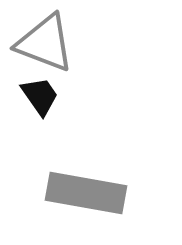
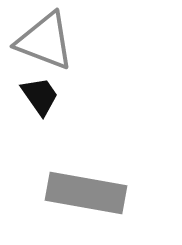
gray triangle: moved 2 px up
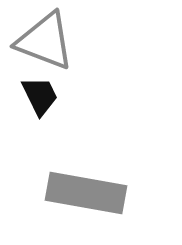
black trapezoid: rotated 9 degrees clockwise
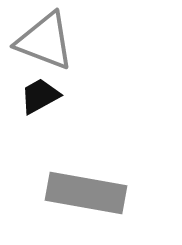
black trapezoid: rotated 93 degrees counterclockwise
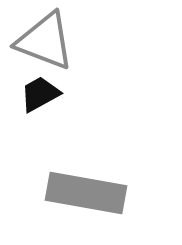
black trapezoid: moved 2 px up
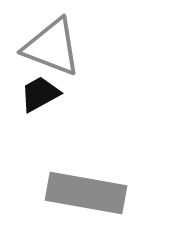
gray triangle: moved 7 px right, 6 px down
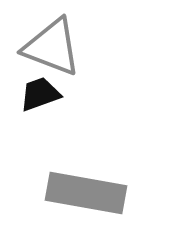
black trapezoid: rotated 9 degrees clockwise
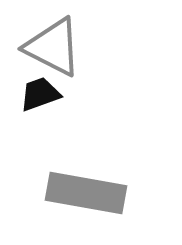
gray triangle: moved 1 px right; rotated 6 degrees clockwise
